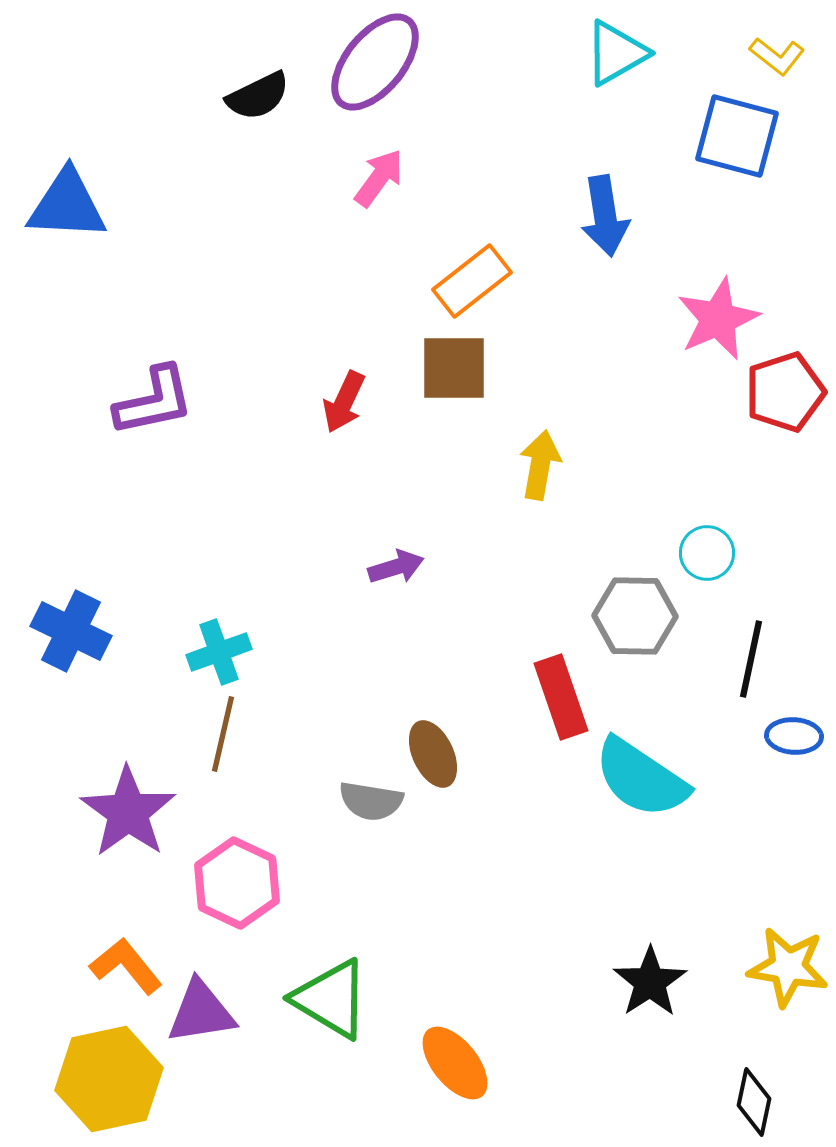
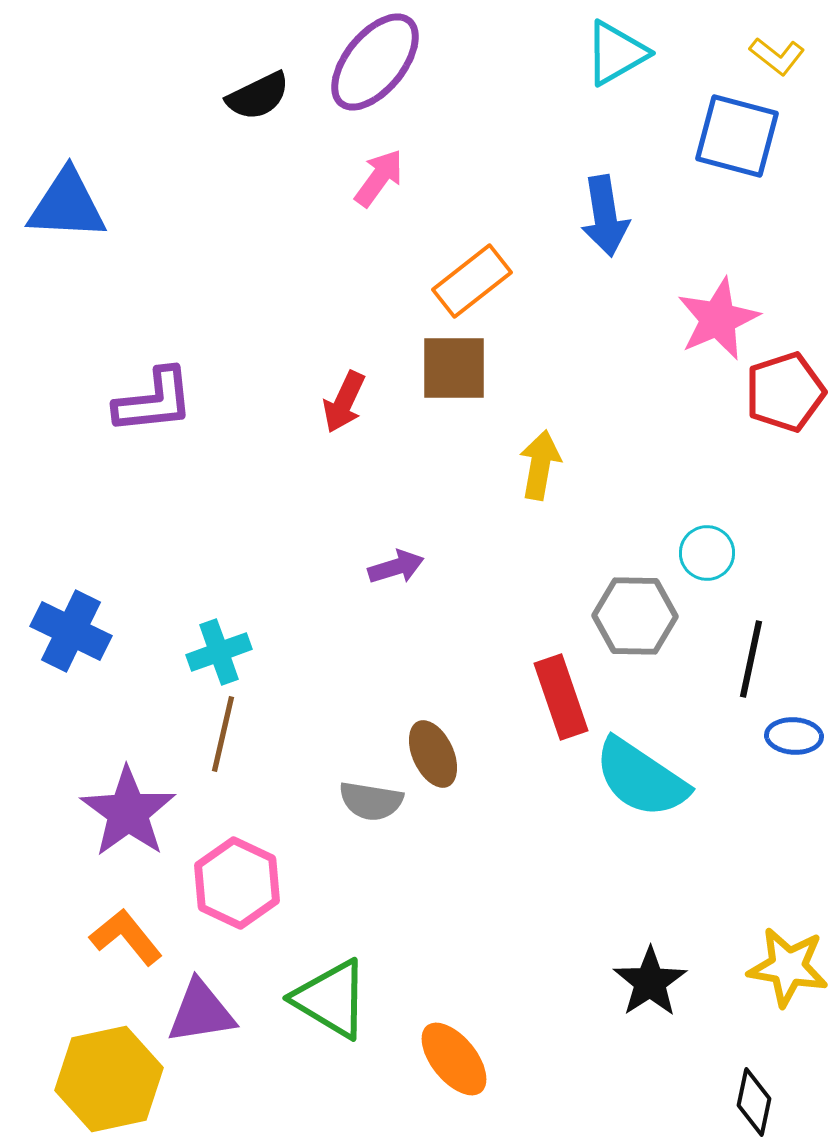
purple L-shape: rotated 6 degrees clockwise
orange L-shape: moved 29 px up
orange ellipse: moved 1 px left, 4 px up
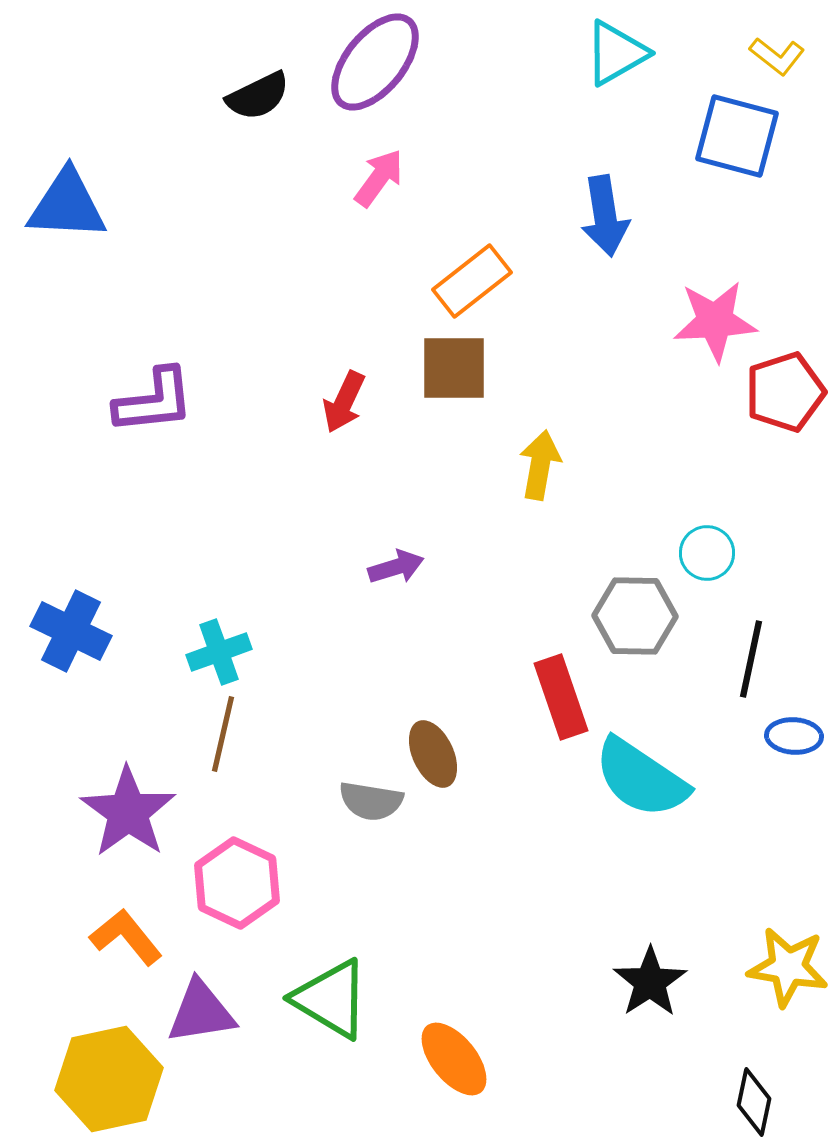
pink star: moved 3 px left, 2 px down; rotated 20 degrees clockwise
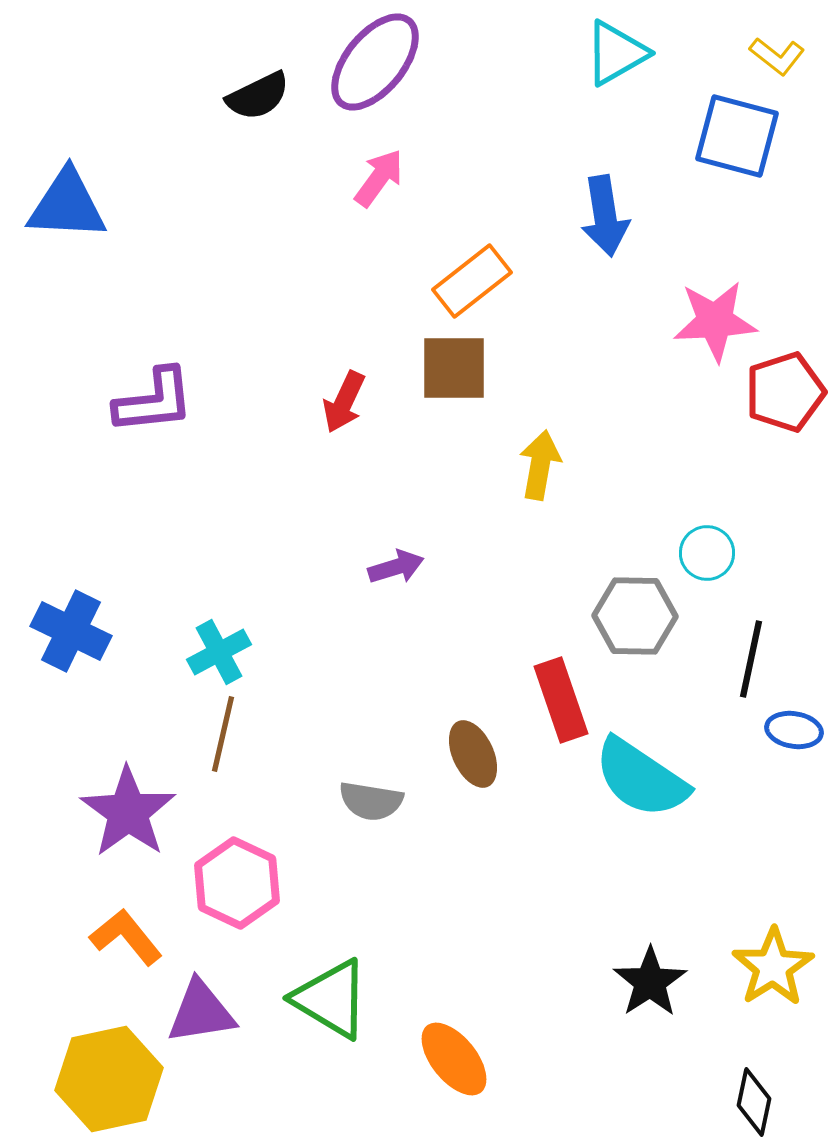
cyan cross: rotated 8 degrees counterclockwise
red rectangle: moved 3 px down
blue ellipse: moved 6 px up; rotated 6 degrees clockwise
brown ellipse: moved 40 px right
yellow star: moved 15 px left; rotated 30 degrees clockwise
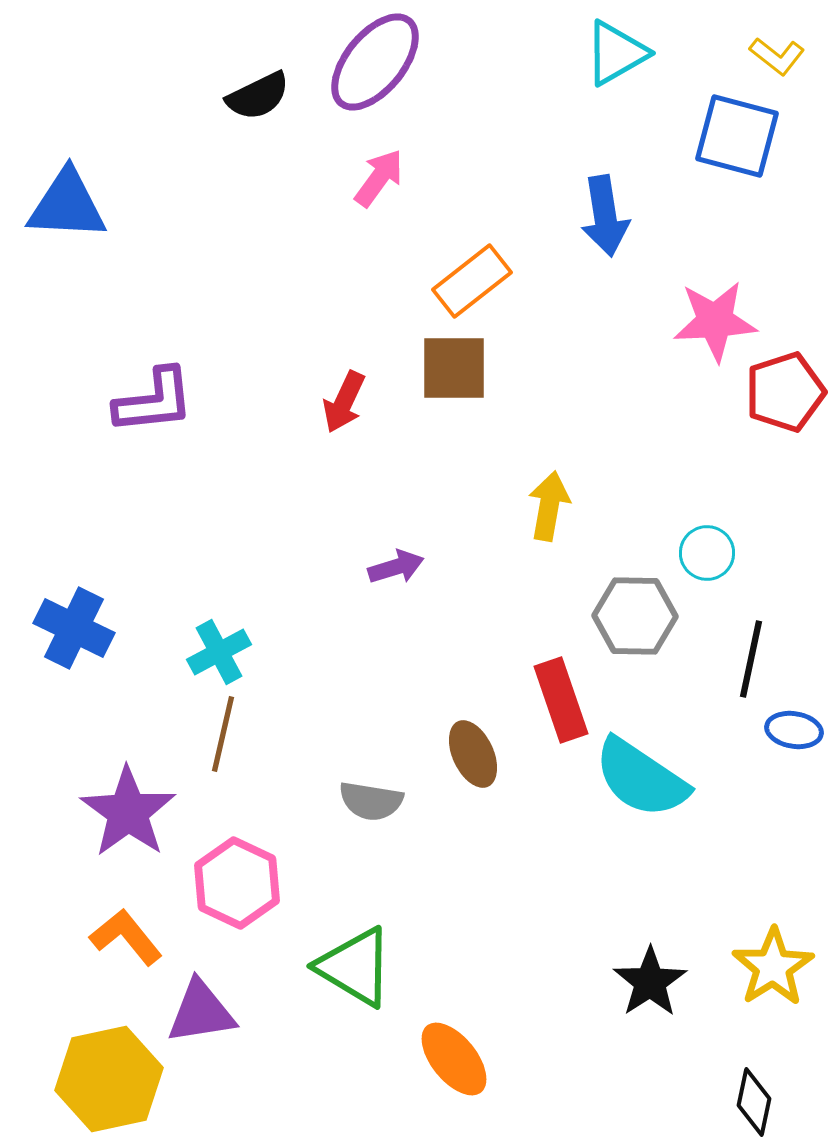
yellow arrow: moved 9 px right, 41 px down
blue cross: moved 3 px right, 3 px up
green triangle: moved 24 px right, 32 px up
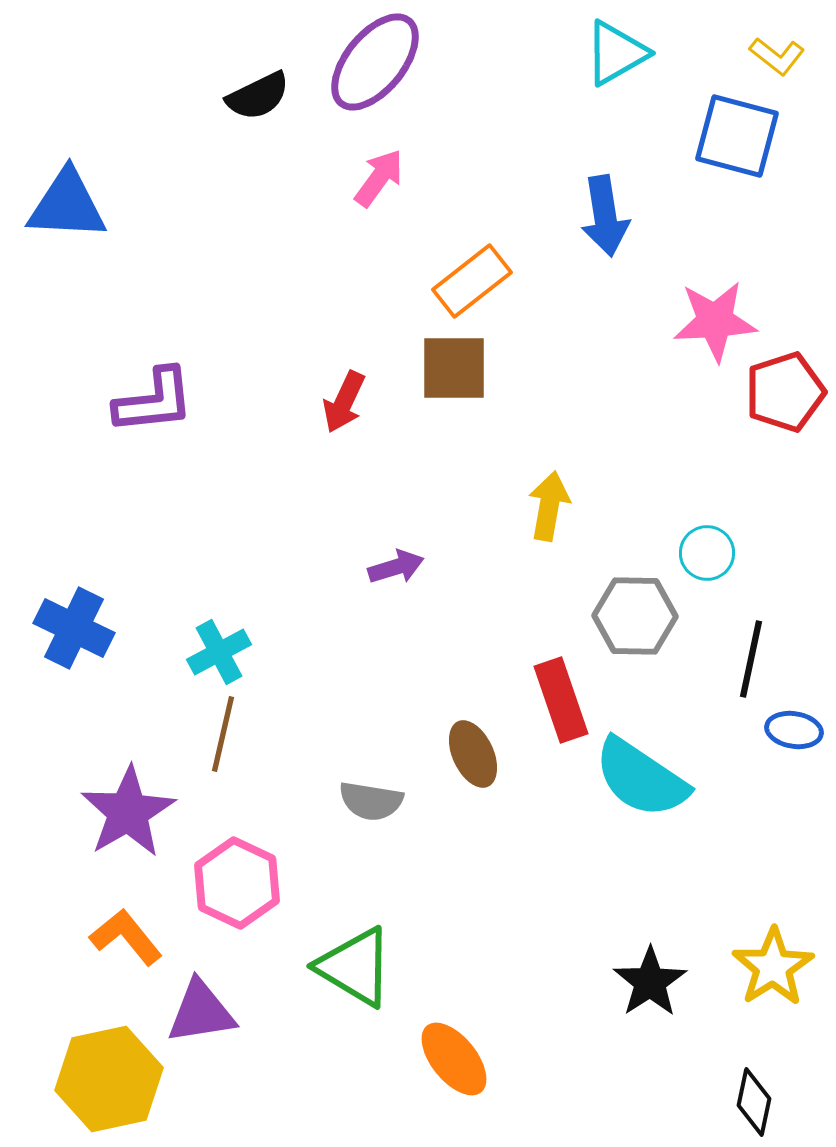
purple star: rotated 6 degrees clockwise
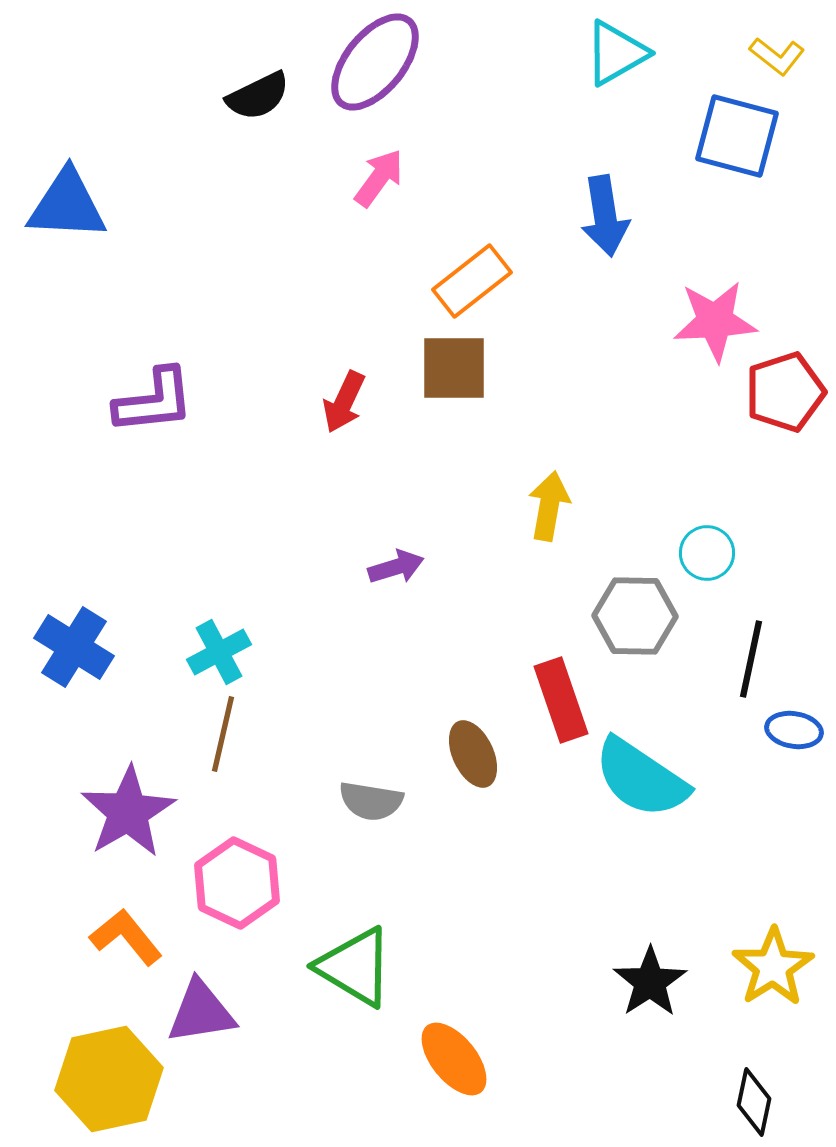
blue cross: moved 19 px down; rotated 6 degrees clockwise
